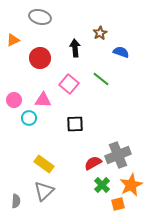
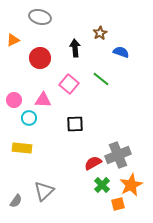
yellow rectangle: moved 22 px left, 16 px up; rotated 30 degrees counterclockwise
gray semicircle: rotated 32 degrees clockwise
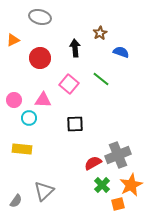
yellow rectangle: moved 1 px down
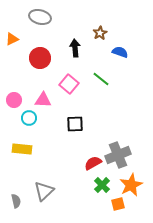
orange triangle: moved 1 px left, 1 px up
blue semicircle: moved 1 px left
gray semicircle: rotated 48 degrees counterclockwise
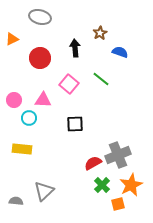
gray semicircle: rotated 72 degrees counterclockwise
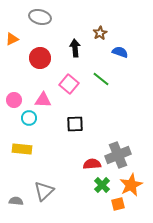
red semicircle: moved 1 px left, 1 px down; rotated 24 degrees clockwise
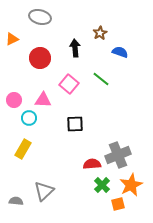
yellow rectangle: moved 1 px right; rotated 66 degrees counterclockwise
